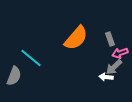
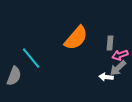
gray rectangle: moved 4 px down; rotated 24 degrees clockwise
pink arrow: moved 2 px down
cyan line: rotated 10 degrees clockwise
gray arrow: moved 4 px right, 1 px down
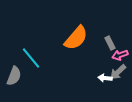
gray rectangle: rotated 32 degrees counterclockwise
gray arrow: moved 4 px down
white arrow: moved 1 px left, 1 px down
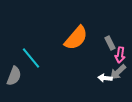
pink arrow: rotated 63 degrees counterclockwise
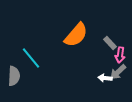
orange semicircle: moved 3 px up
gray rectangle: rotated 16 degrees counterclockwise
gray semicircle: rotated 18 degrees counterclockwise
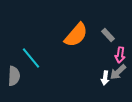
gray rectangle: moved 2 px left, 8 px up
white arrow: rotated 88 degrees counterclockwise
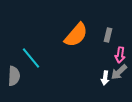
gray rectangle: rotated 56 degrees clockwise
gray arrow: moved 1 px right
